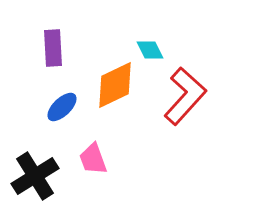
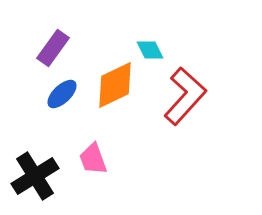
purple rectangle: rotated 39 degrees clockwise
blue ellipse: moved 13 px up
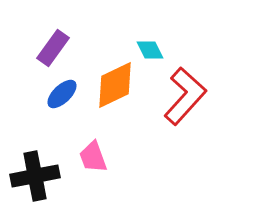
pink trapezoid: moved 2 px up
black cross: rotated 21 degrees clockwise
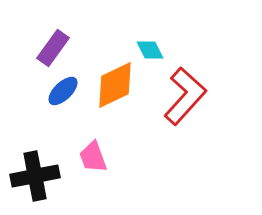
blue ellipse: moved 1 px right, 3 px up
